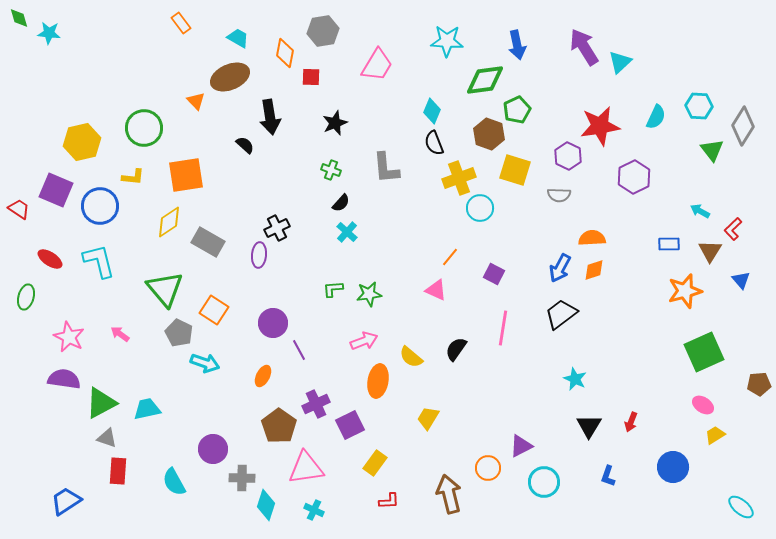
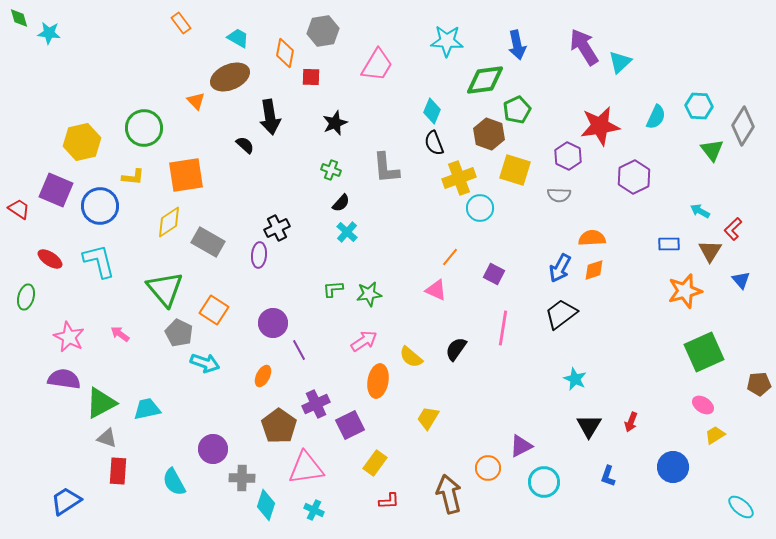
pink arrow at (364, 341): rotated 12 degrees counterclockwise
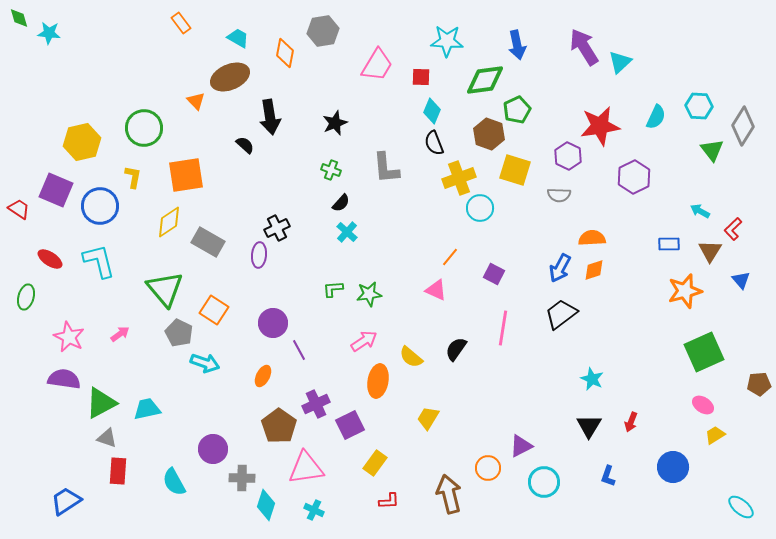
red square at (311, 77): moved 110 px right
yellow L-shape at (133, 177): rotated 85 degrees counterclockwise
pink arrow at (120, 334): rotated 108 degrees clockwise
cyan star at (575, 379): moved 17 px right
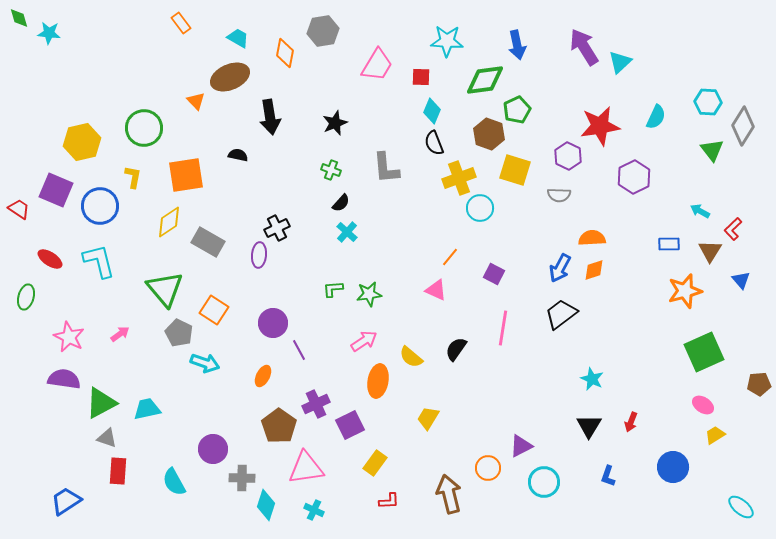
cyan hexagon at (699, 106): moved 9 px right, 4 px up
black semicircle at (245, 145): moved 7 px left, 10 px down; rotated 30 degrees counterclockwise
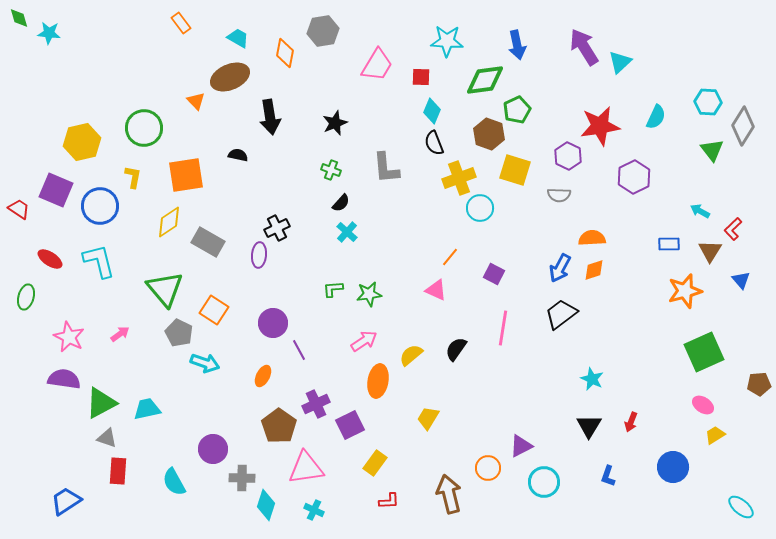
yellow semicircle at (411, 357): moved 2 px up; rotated 100 degrees clockwise
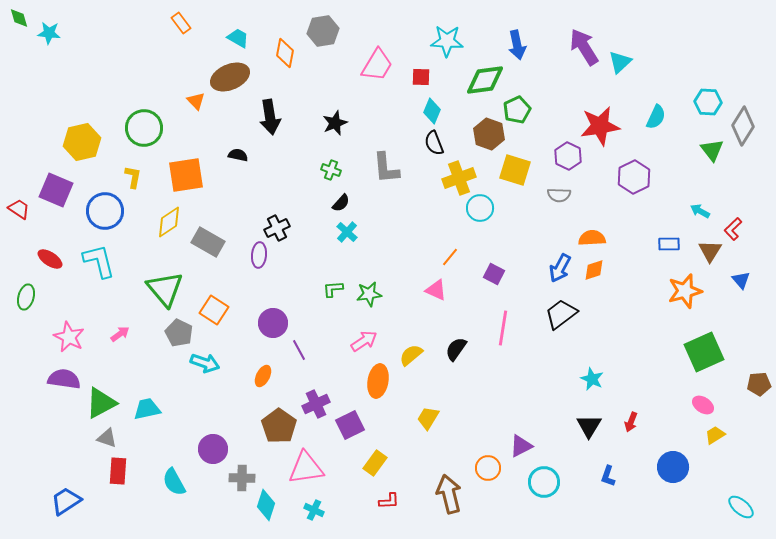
blue circle at (100, 206): moved 5 px right, 5 px down
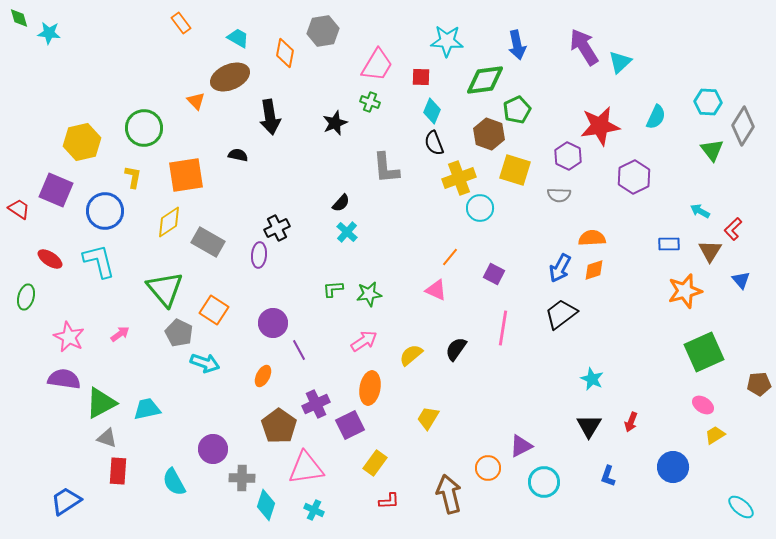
green cross at (331, 170): moved 39 px right, 68 px up
orange ellipse at (378, 381): moved 8 px left, 7 px down
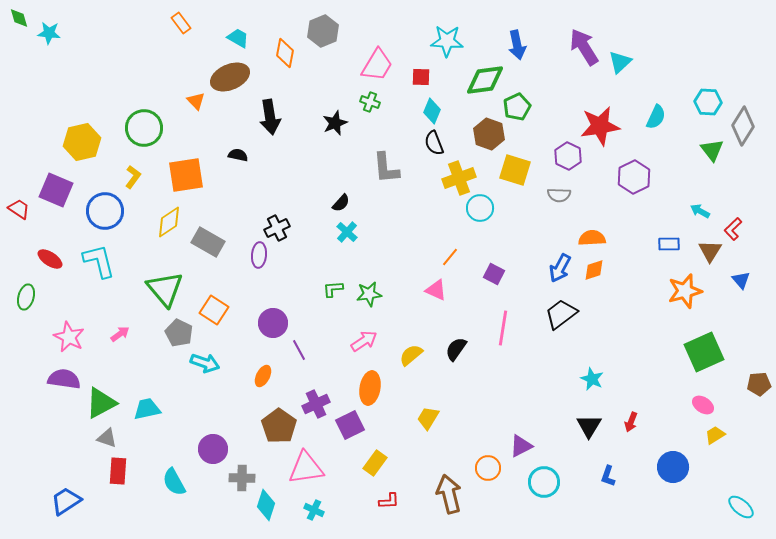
gray hexagon at (323, 31): rotated 12 degrees counterclockwise
green pentagon at (517, 110): moved 3 px up
yellow L-shape at (133, 177): rotated 25 degrees clockwise
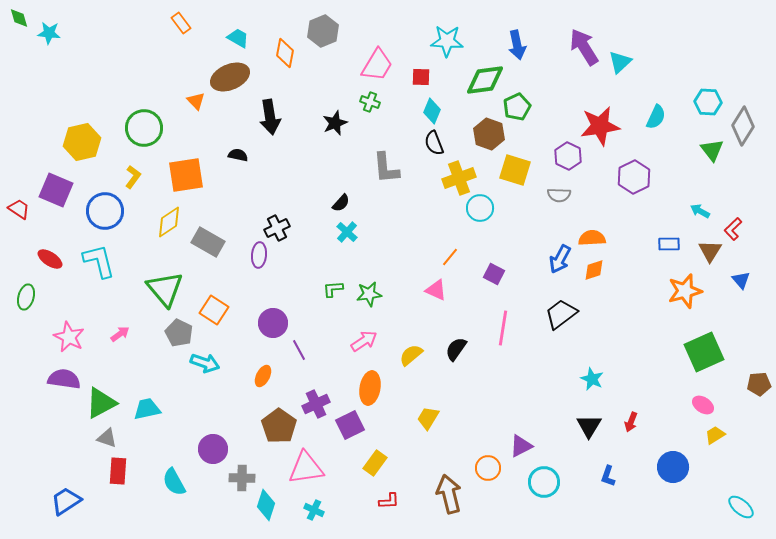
blue arrow at (560, 268): moved 9 px up
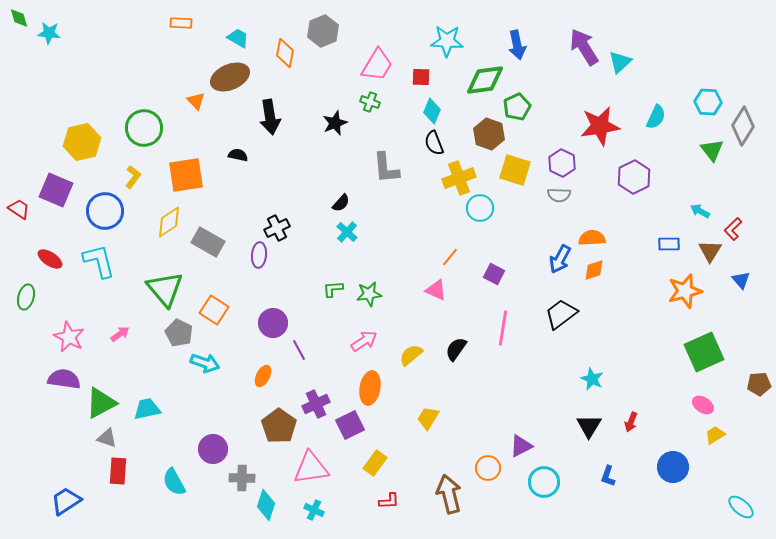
orange rectangle at (181, 23): rotated 50 degrees counterclockwise
purple hexagon at (568, 156): moved 6 px left, 7 px down
pink triangle at (306, 468): moved 5 px right
